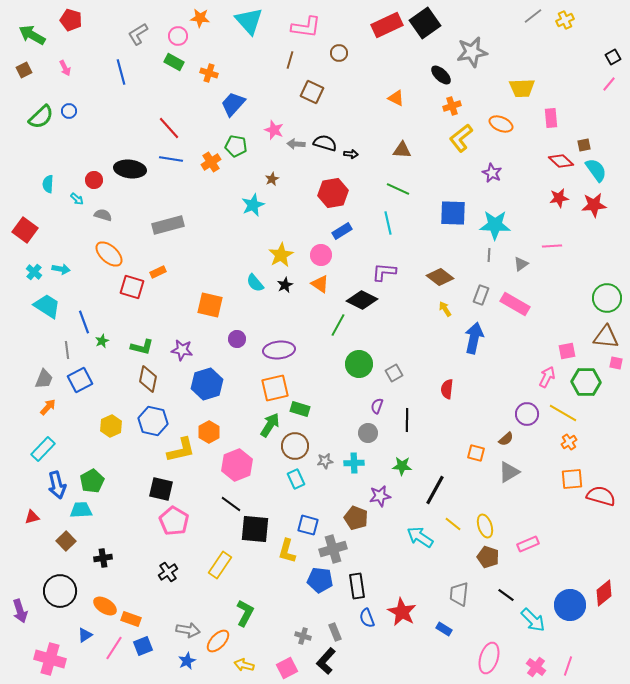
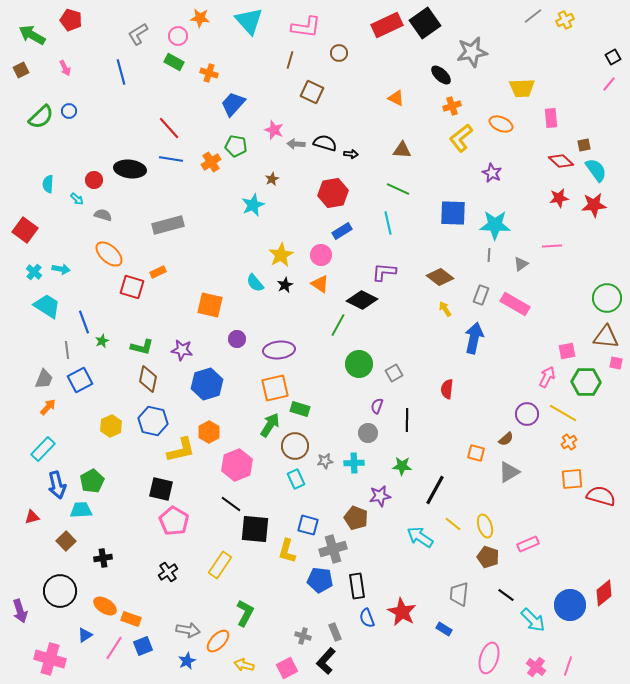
brown square at (24, 70): moved 3 px left
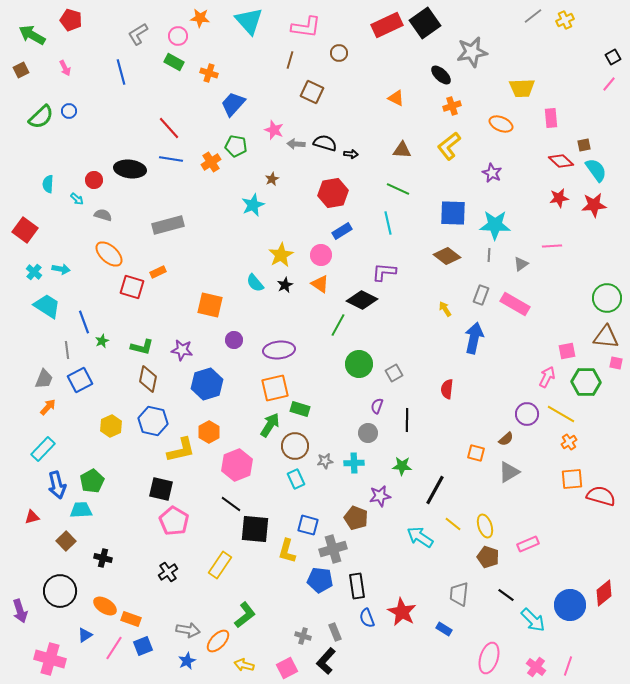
yellow L-shape at (461, 138): moved 12 px left, 8 px down
brown diamond at (440, 277): moved 7 px right, 21 px up
purple circle at (237, 339): moved 3 px left, 1 px down
yellow line at (563, 413): moved 2 px left, 1 px down
black cross at (103, 558): rotated 24 degrees clockwise
green L-shape at (245, 613): moved 2 px down; rotated 24 degrees clockwise
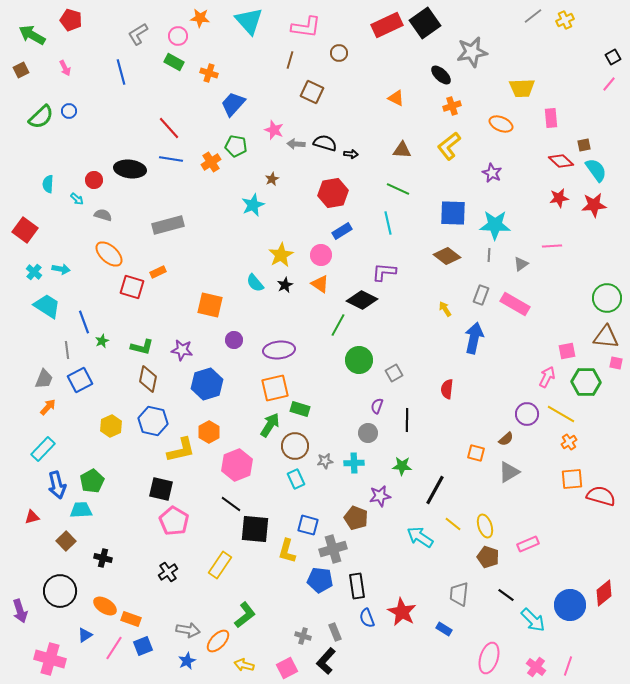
green circle at (359, 364): moved 4 px up
